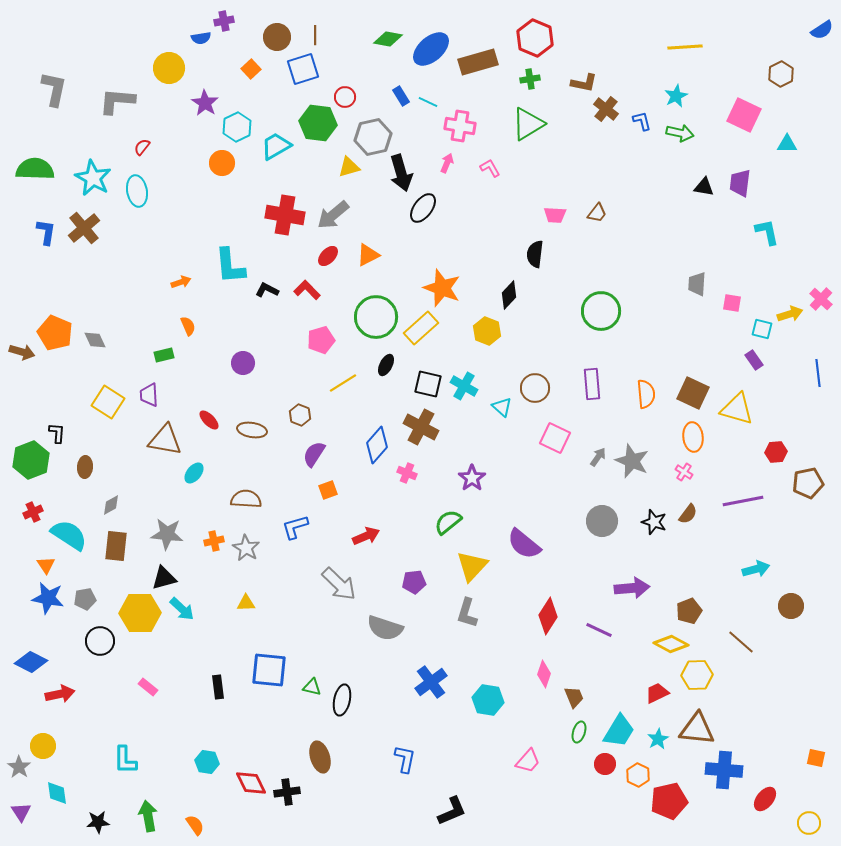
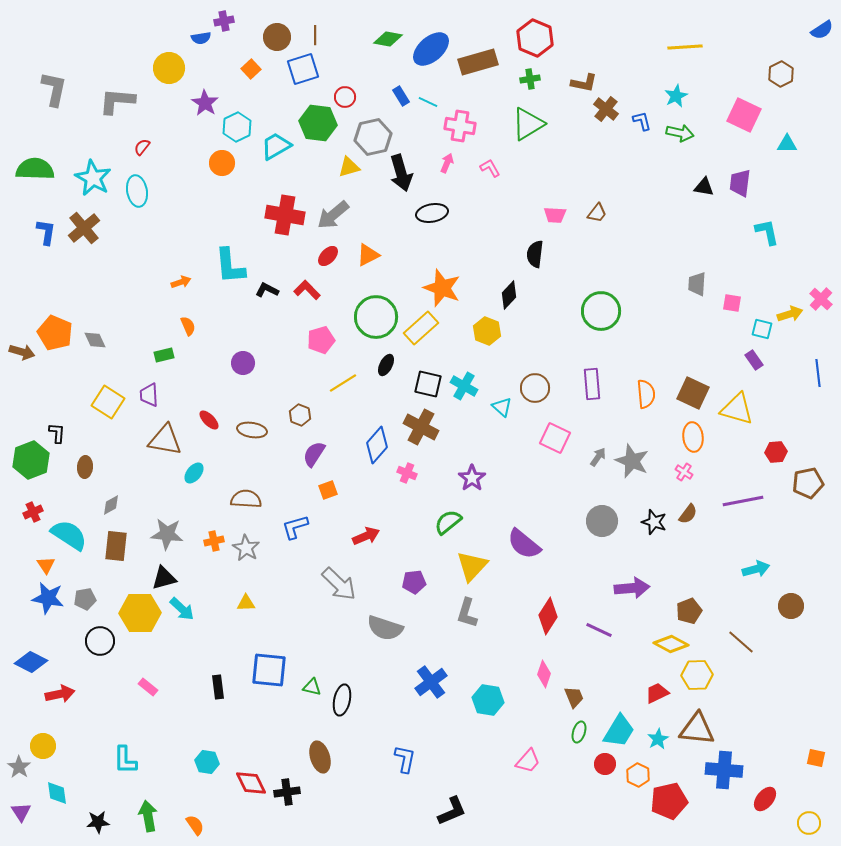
black ellipse at (423, 208): moved 9 px right, 5 px down; rotated 44 degrees clockwise
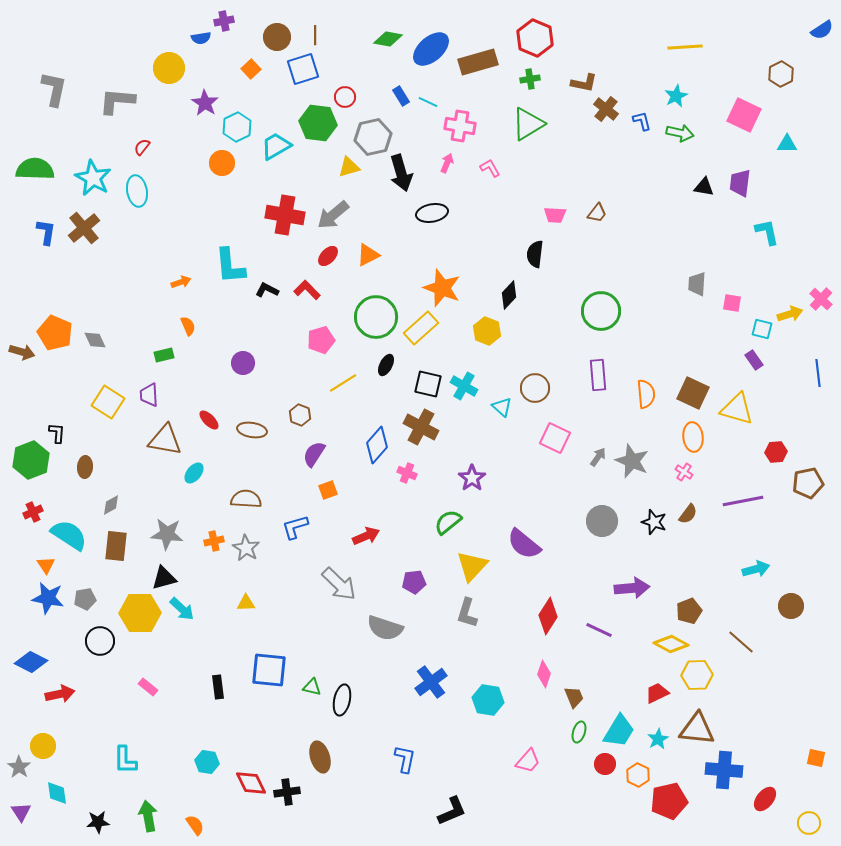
purple rectangle at (592, 384): moved 6 px right, 9 px up
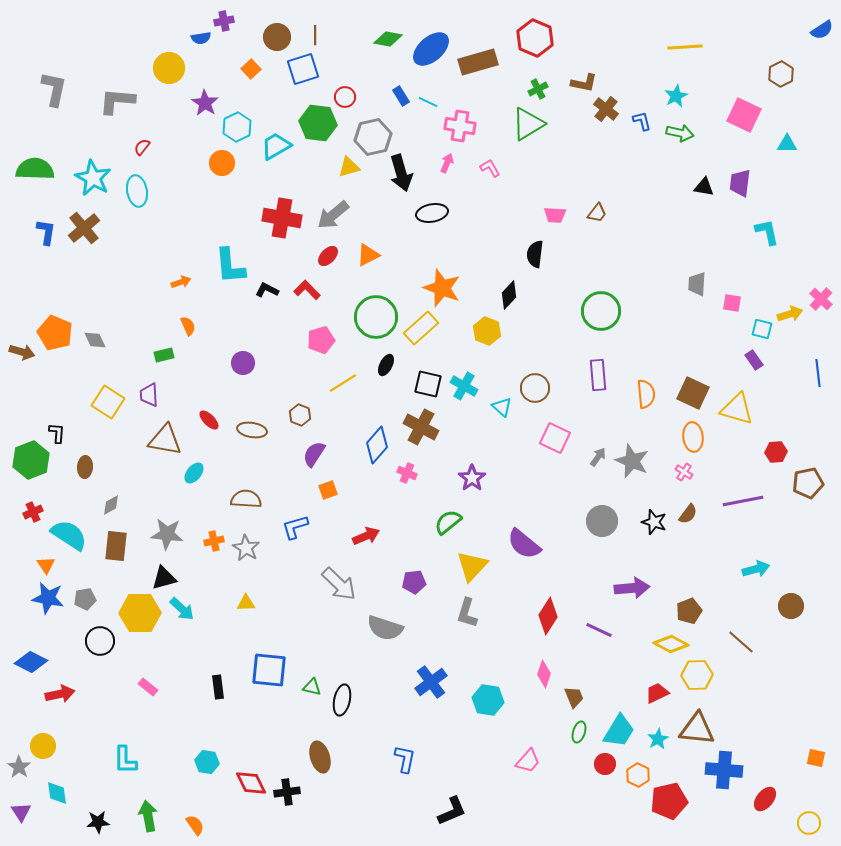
green cross at (530, 79): moved 8 px right, 10 px down; rotated 18 degrees counterclockwise
red cross at (285, 215): moved 3 px left, 3 px down
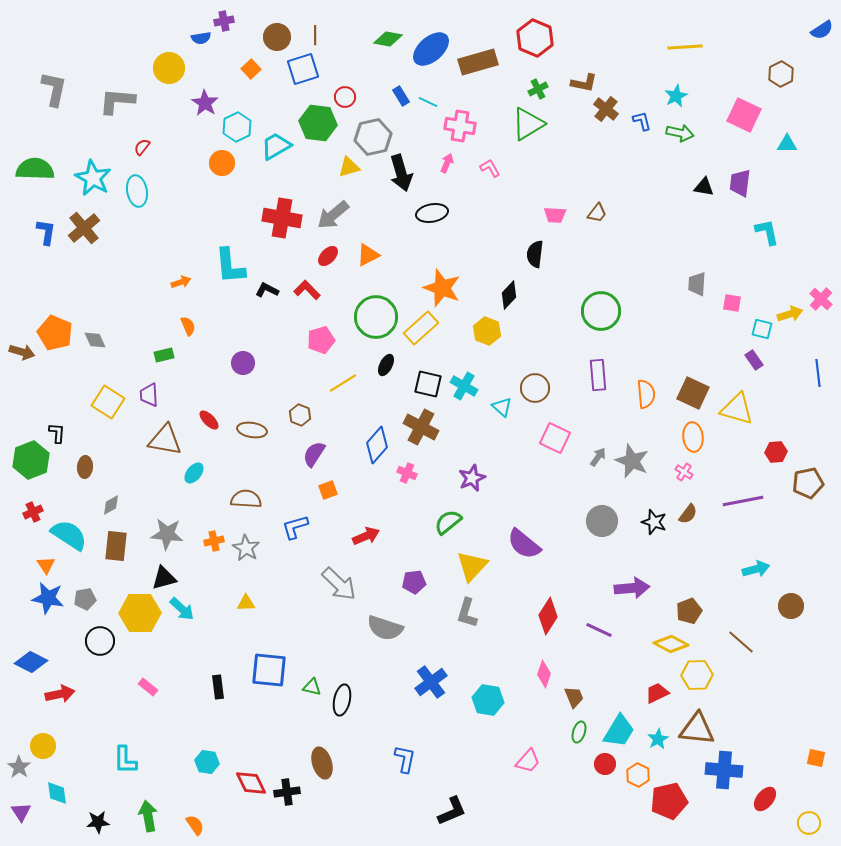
purple star at (472, 478): rotated 12 degrees clockwise
brown ellipse at (320, 757): moved 2 px right, 6 px down
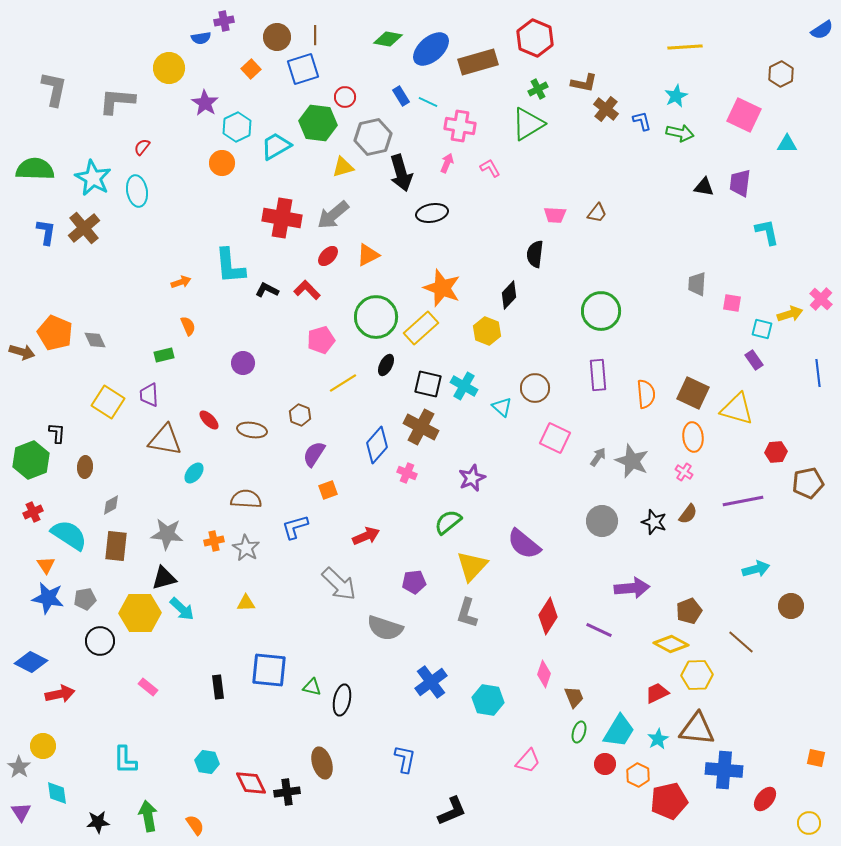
yellow triangle at (349, 167): moved 6 px left
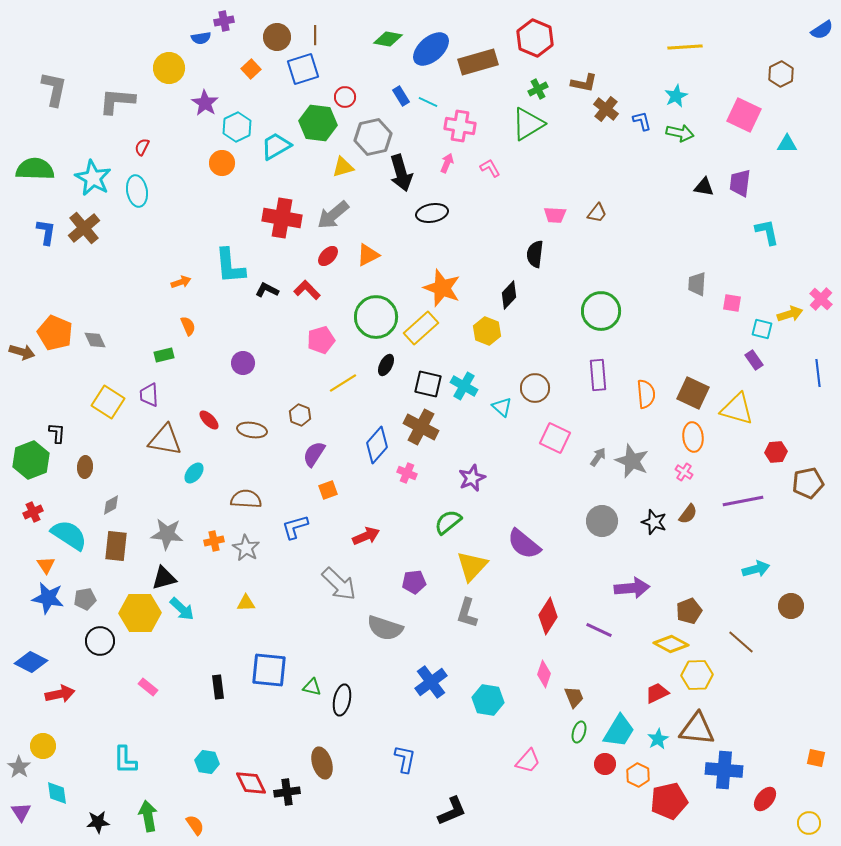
red semicircle at (142, 147): rotated 12 degrees counterclockwise
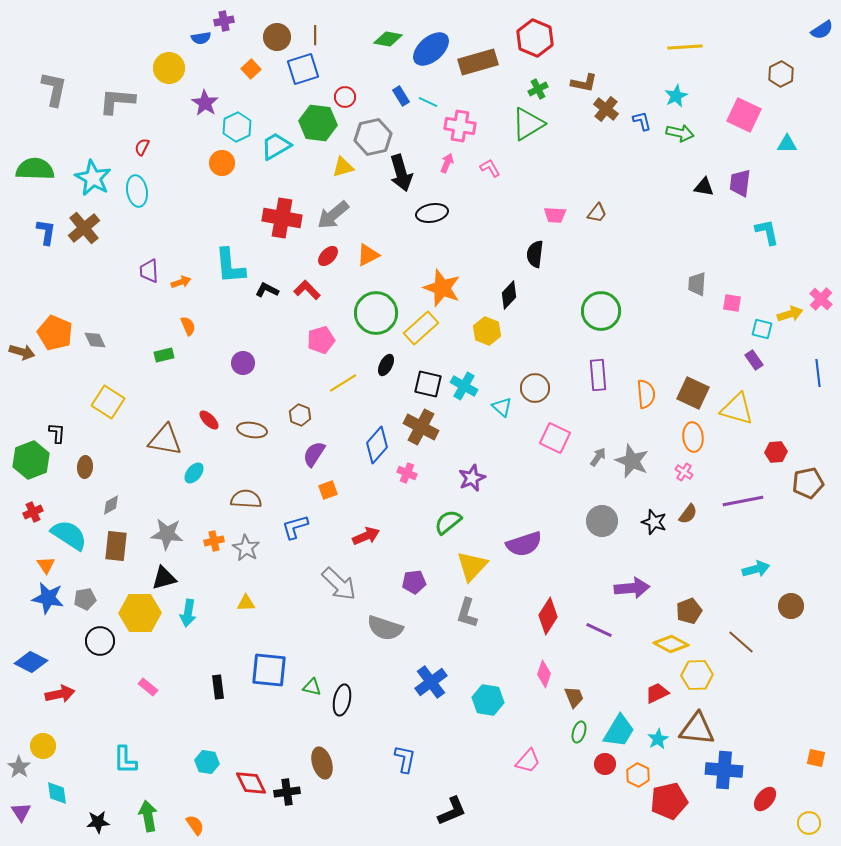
green circle at (376, 317): moved 4 px up
purple trapezoid at (149, 395): moved 124 px up
purple semicircle at (524, 544): rotated 57 degrees counterclockwise
cyan arrow at (182, 609): moved 6 px right, 4 px down; rotated 56 degrees clockwise
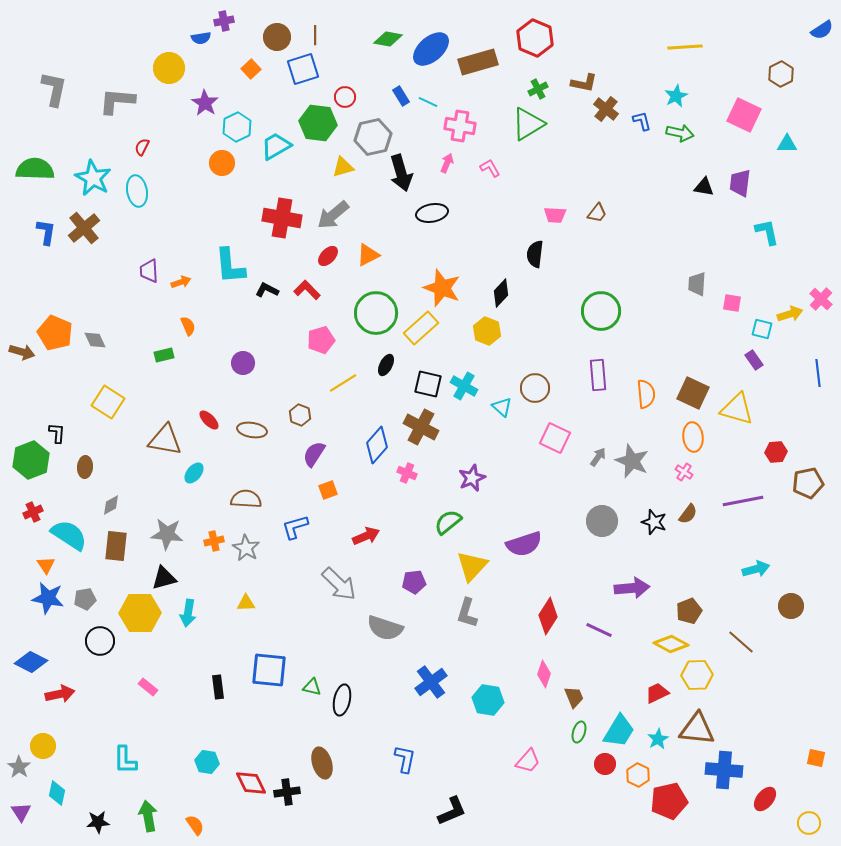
black diamond at (509, 295): moved 8 px left, 2 px up
cyan diamond at (57, 793): rotated 20 degrees clockwise
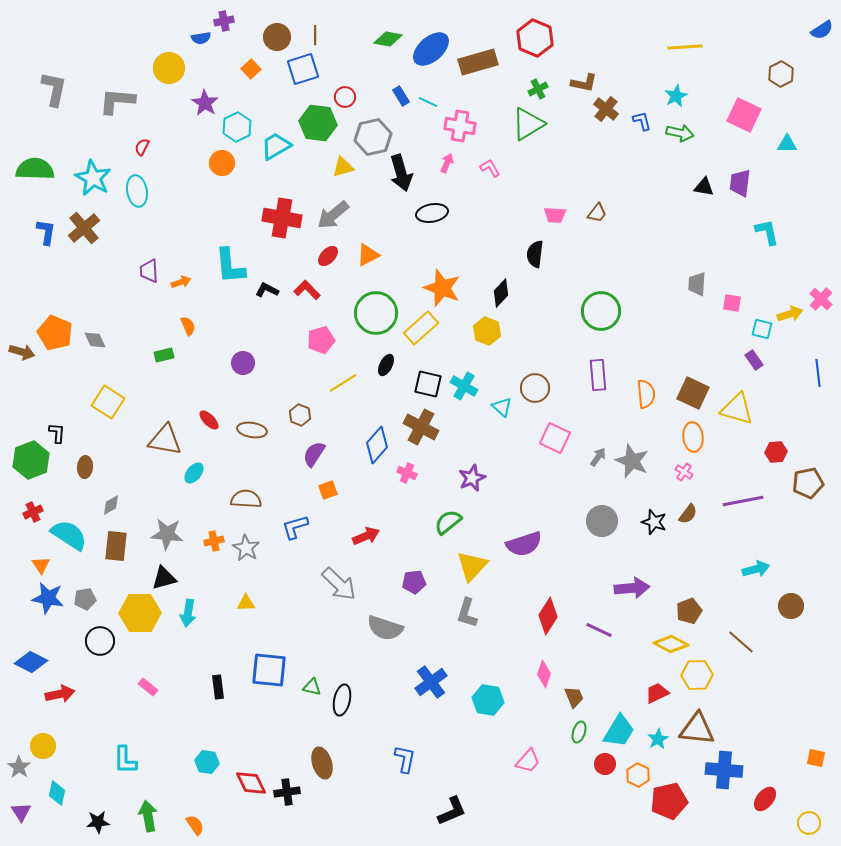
orange triangle at (46, 565): moved 5 px left
